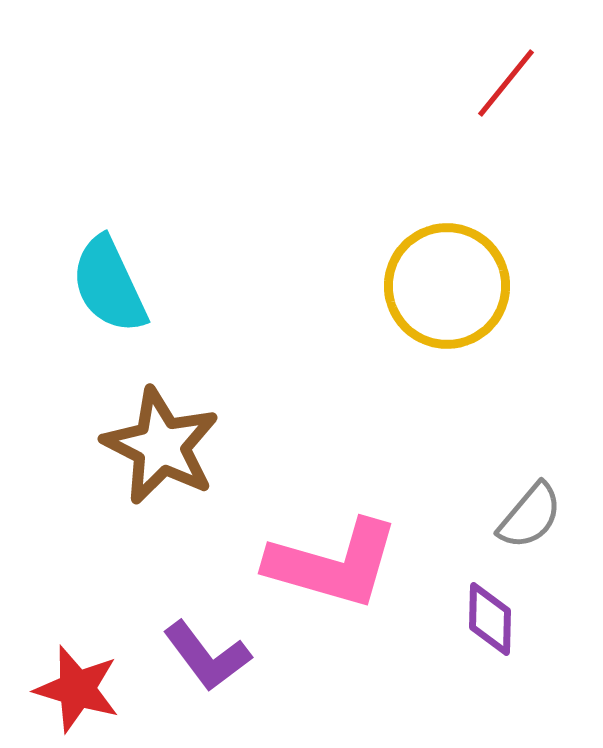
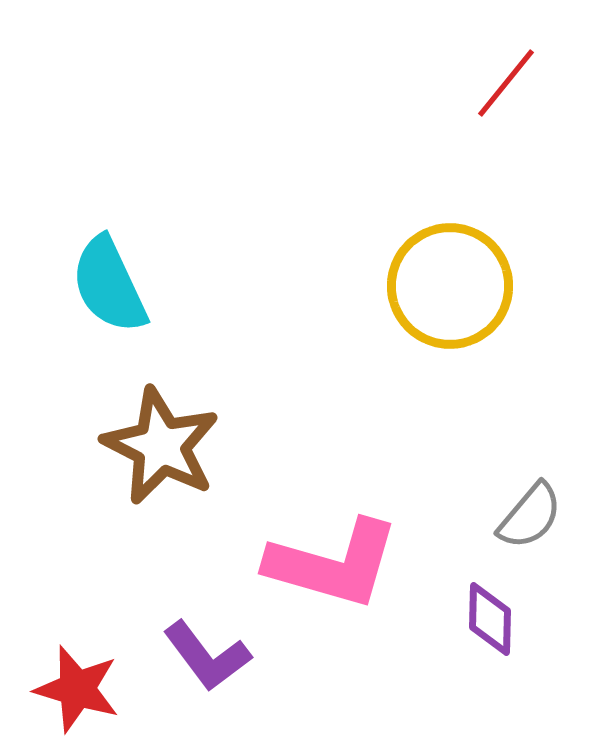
yellow circle: moved 3 px right
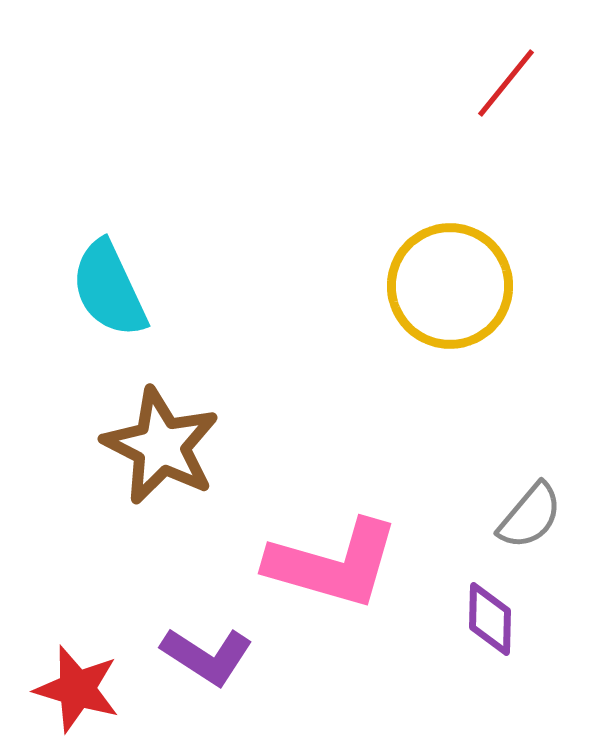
cyan semicircle: moved 4 px down
purple L-shape: rotated 20 degrees counterclockwise
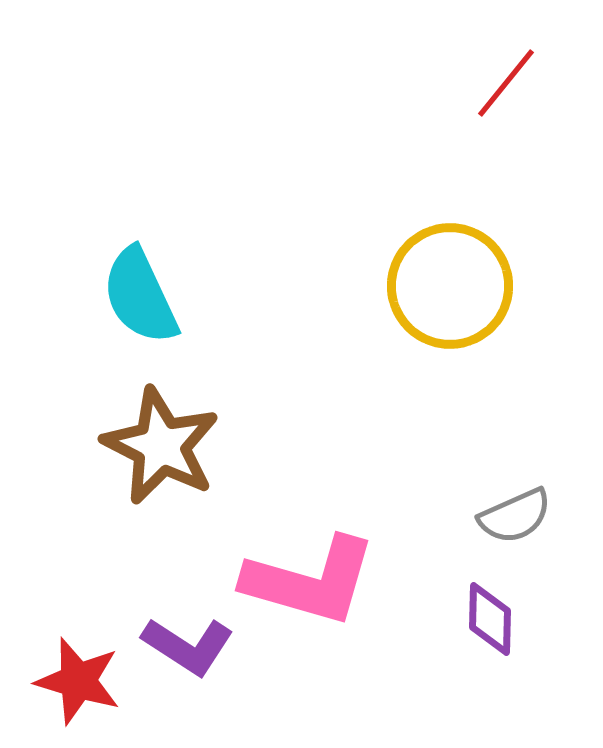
cyan semicircle: moved 31 px right, 7 px down
gray semicircle: moved 15 px left; rotated 26 degrees clockwise
pink L-shape: moved 23 px left, 17 px down
purple L-shape: moved 19 px left, 10 px up
red star: moved 1 px right, 8 px up
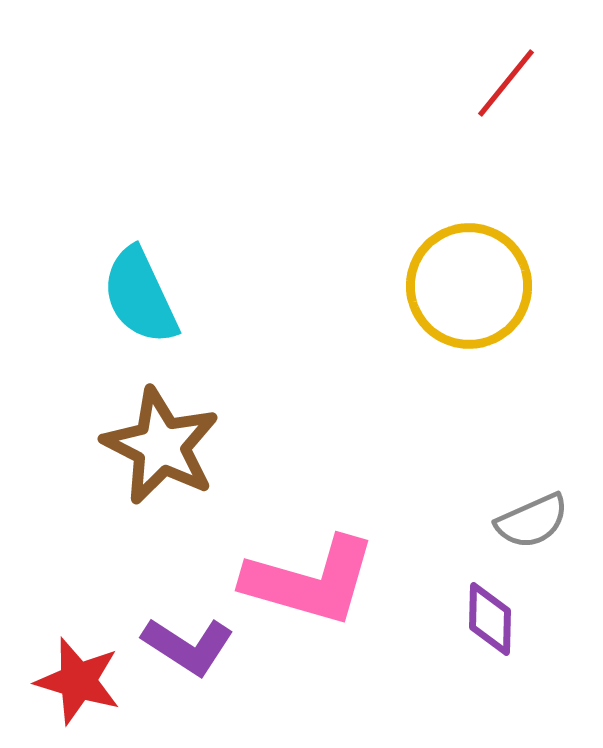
yellow circle: moved 19 px right
gray semicircle: moved 17 px right, 5 px down
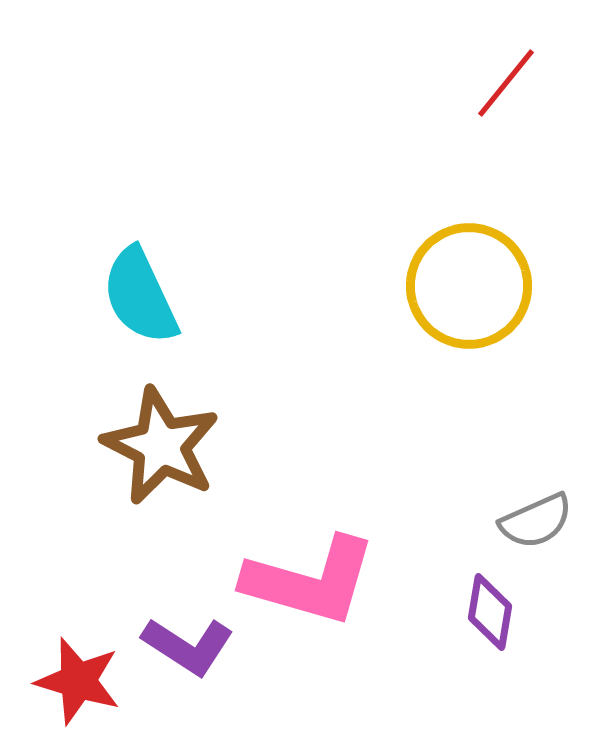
gray semicircle: moved 4 px right
purple diamond: moved 7 px up; rotated 8 degrees clockwise
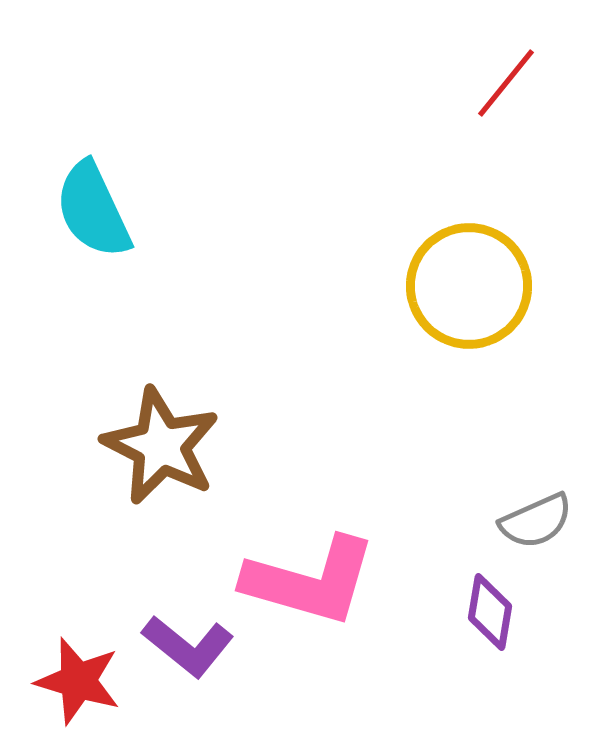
cyan semicircle: moved 47 px left, 86 px up
purple L-shape: rotated 6 degrees clockwise
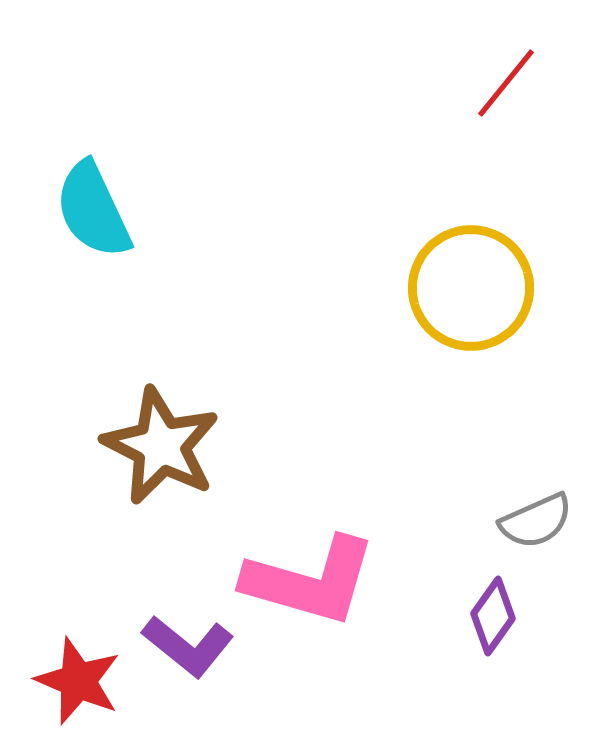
yellow circle: moved 2 px right, 2 px down
purple diamond: moved 3 px right, 4 px down; rotated 26 degrees clockwise
red star: rotated 6 degrees clockwise
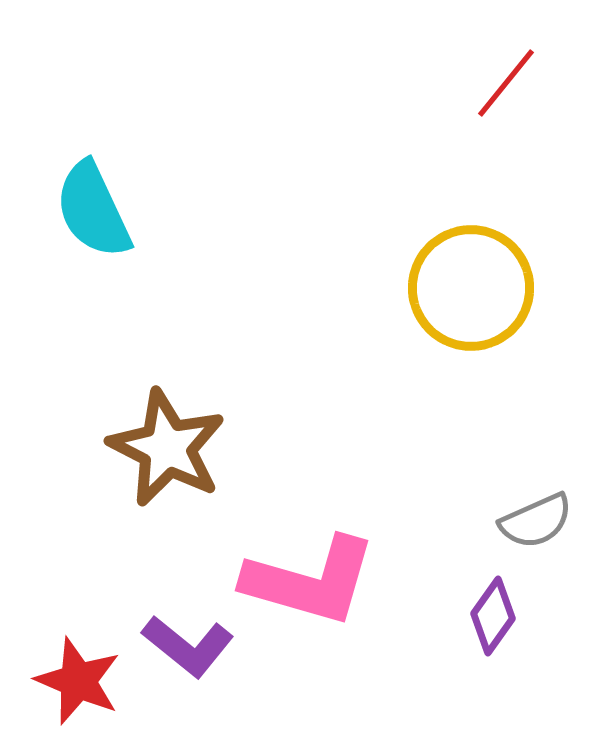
brown star: moved 6 px right, 2 px down
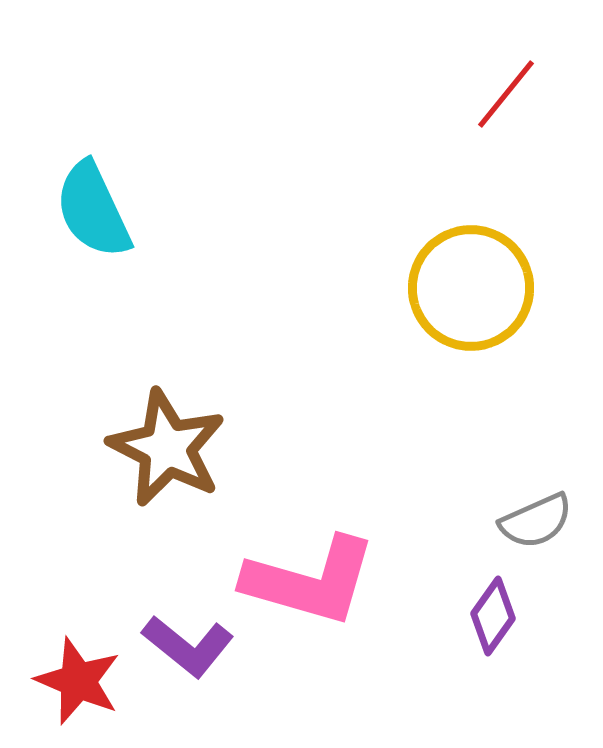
red line: moved 11 px down
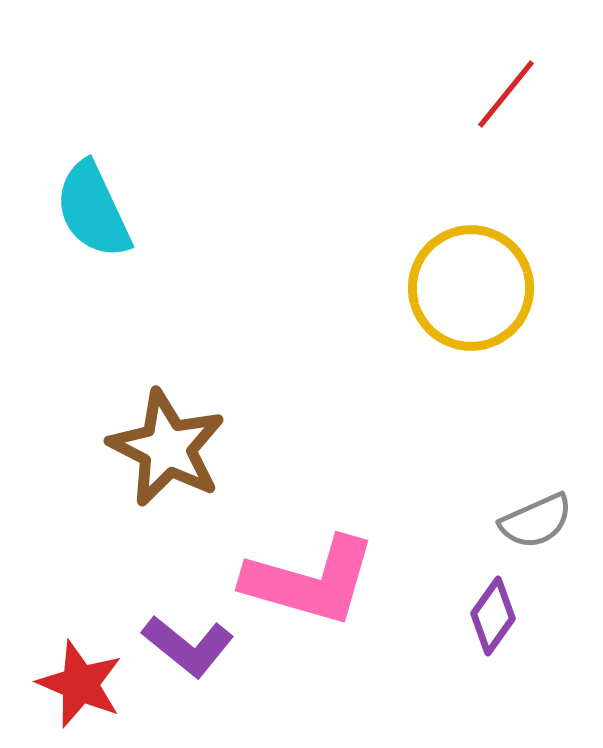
red star: moved 2 px right, 3 px down
